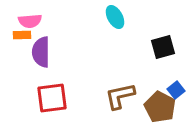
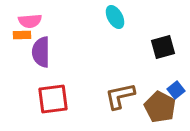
red square: moved 1 px right, 1 px down
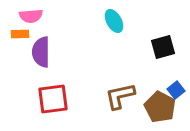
cyan ellipse: moved 1 px left, 4 px down
pink semicircle: moved 1 px right, 5 px up
orange rectangle: moved 2 px left, 1 px up
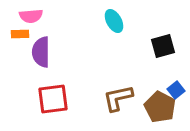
black square: moved 1 px up
brown L-shape: moved 2 px left, 2 px down
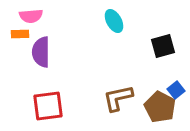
red square: moved 5 px left, 7 px down
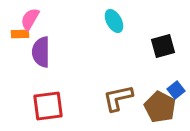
pink semicircle: moved 1 px left, 3 px down; rotated 125 degrees clockwise
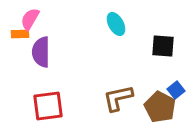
cyan ellipse: moved 2 px right, 3 px down
black square: rotated 20 degrees clockwise
